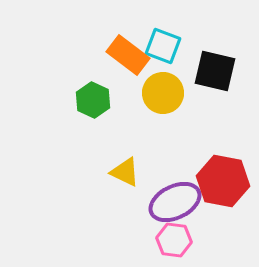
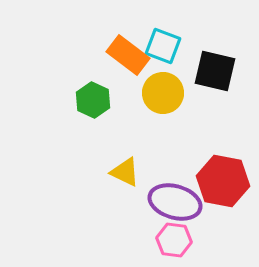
purple ellipse: rotated 42 degrees clockwise
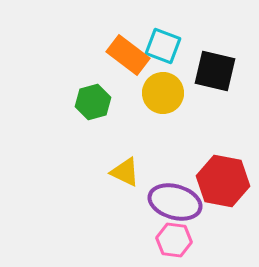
green hexagon: moved 2 px down; rotated 20 degrees clockwise
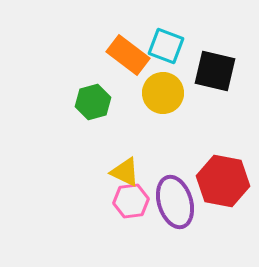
cyan square: moved 3 px right
purple ellipse: rotated 57 degrees clockwise
pink hexagon: moved 43 px left, 39 px up; rotated 16 degrees counterclockwise
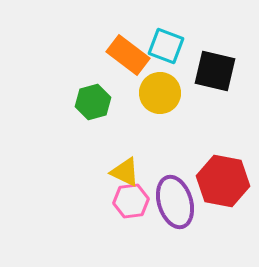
yellow circle: moved 3 px left
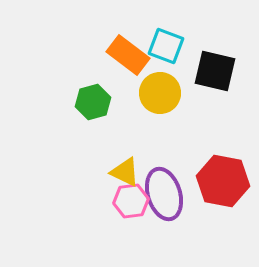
purple ellipse: moved 11 px left, 8 px up
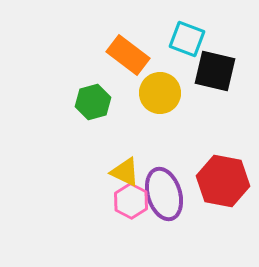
cyan square: moved 21 px right, 7 px up
pink hexagon: rotated 24 degrees counterclockwise
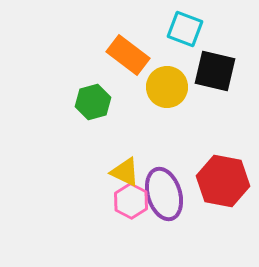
cyan square: moved 2 px left, 10 px up
yellow circle: moved 7 px right, 6 px up
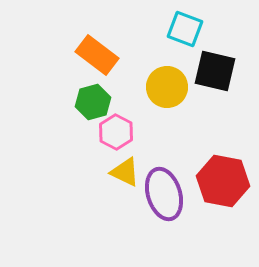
orange rectangle: moved 31 px left
pink hexagon: moved 15 px left, 69 px up
